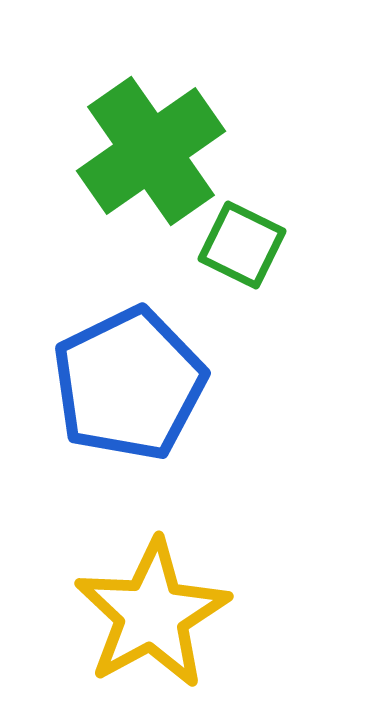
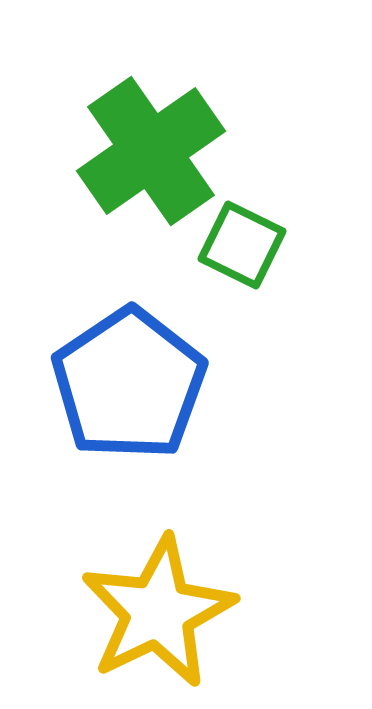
blue pentagon: rotated 8 degrees counterclockwise
yellow star: moved 6 px right, 2 px up; rotated 3 degrees clockwise
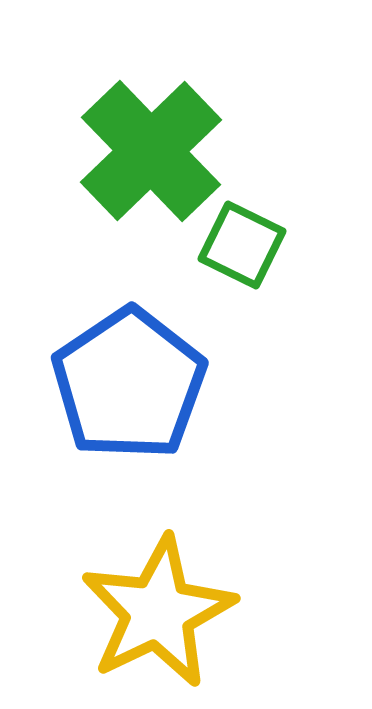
green cross: rotated 9 degrees counterclockwise
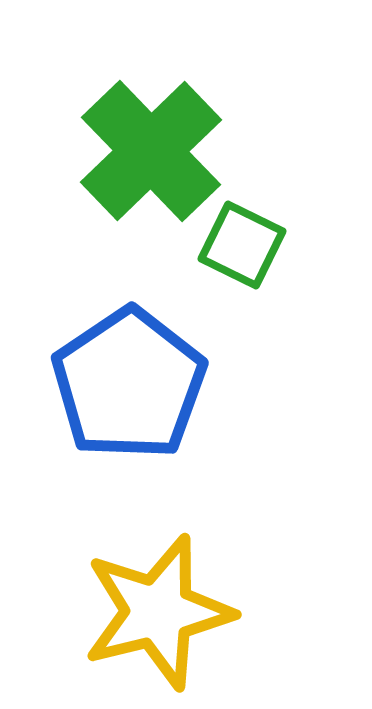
yellow star: rotated 12 degrees clockwise
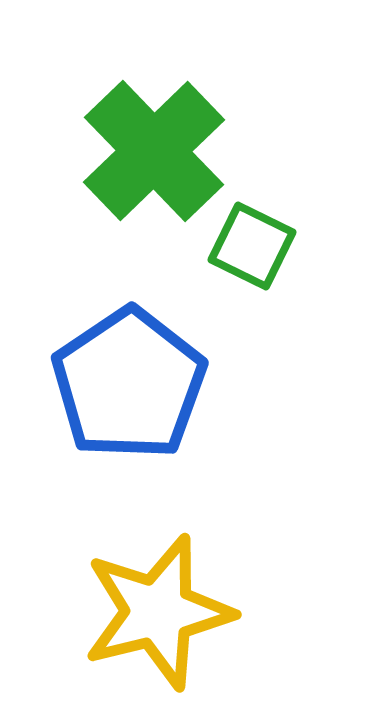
green cross: moved 3 px right
green square: moved 10 px right, 1 px down
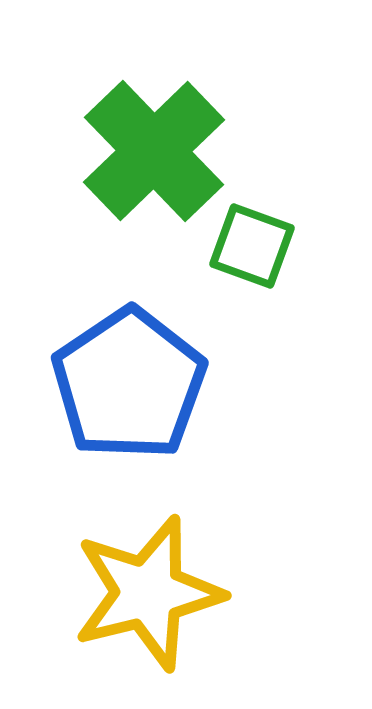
green square: rotated 6 degrees counterclockwise
yellow star: moved 10 px left, 19 px up
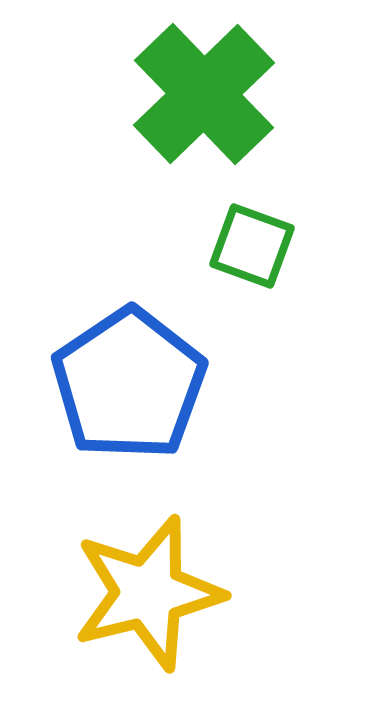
green cross: moved 50 px right, 57 px up
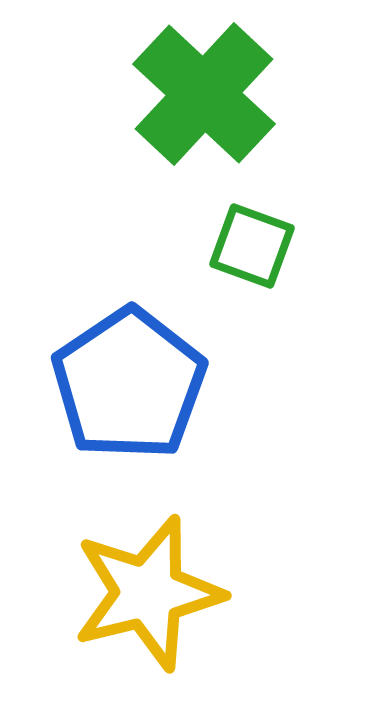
green cross: rotated 3 degrees counterclockwise
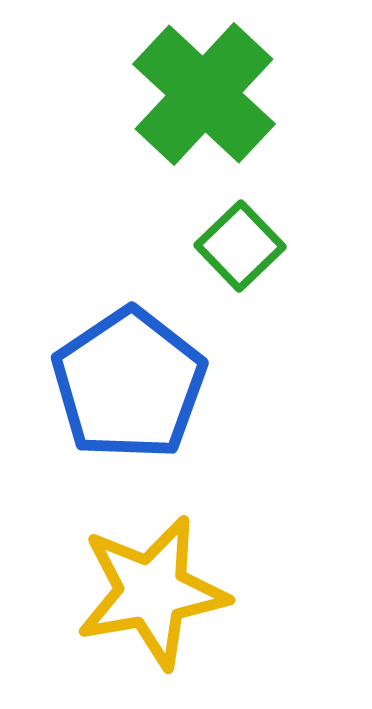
green square: moved 12 px left; rotated 26 degrees clockwise
yellow star: moved 4 px right, 1 px up; rotated 4 degrees clockwise
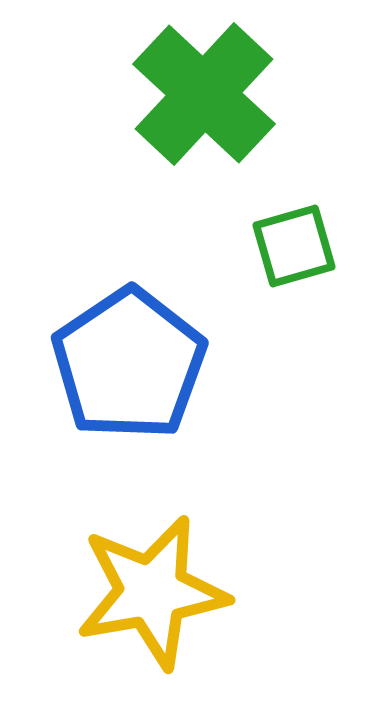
green square: moved 54 px right; rotated 28 degrees clockwise
blue pentagon: moved 20 px up
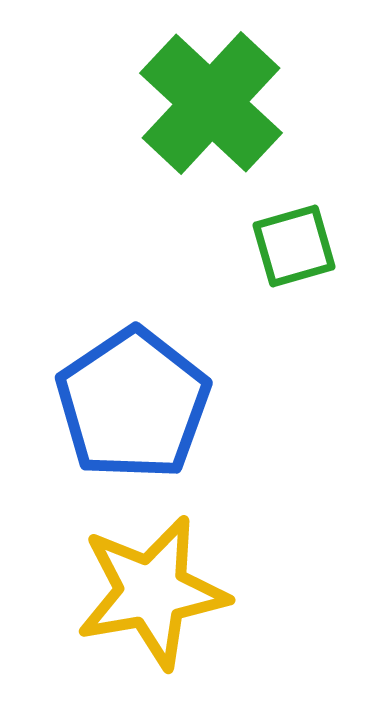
green cross: moved 7 px right, 9 px down
blue pentagon: moved 4 px right, 40 px down
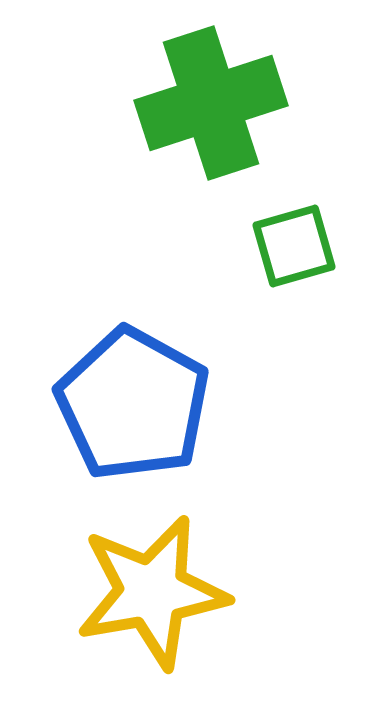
green cross: rotated 29 degrees clockwise
blue pentagon: rotated 9 degrees counterclockwise
